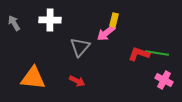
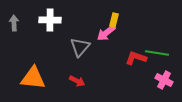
gray arrow: rotated 28 degrees clockwise
red L-shape: moved 3 px left, 4 px down
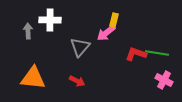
gray arrow: moved 14 px right, 8 px down
red L-shape: moved 4 px up
